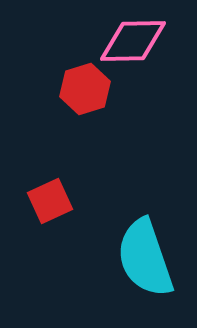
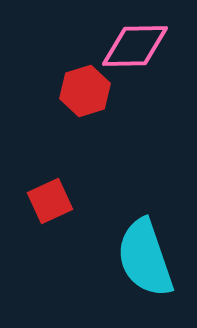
pink diamond: moved 2 px right, 5 px down
red hexagon: moved 2 px down
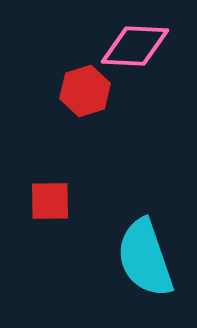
pink diamond: rotated 4 degrees clockwise
red square: rotated 24 degrees clockwise
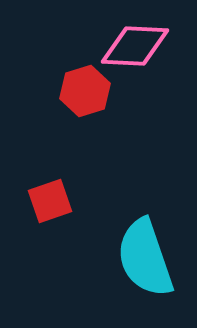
red square: rotated 18 degrees counterclockwise
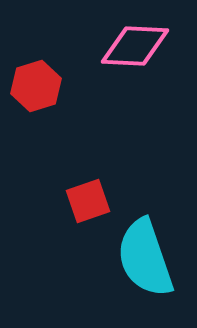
red hexagon: moved 49 px left, 5 px up
red square: moved 38 px right
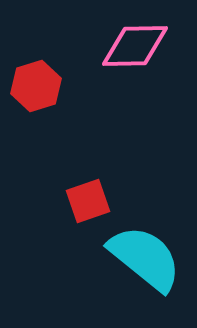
pink diamond: rotated 4 degrees counterclockwise
cyan semicircle: rotated 148 degrees clockwise
